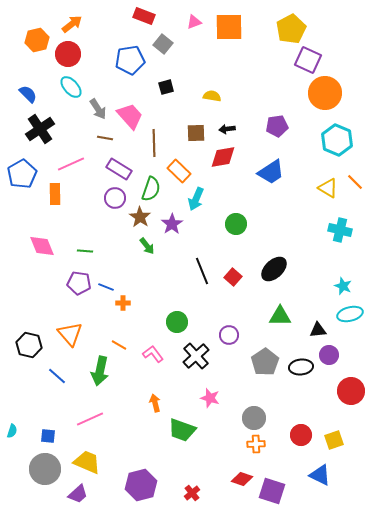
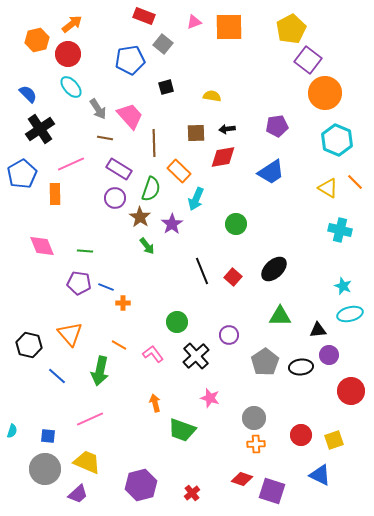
purple square at (308, 60): rotated 12 degrees clockwise
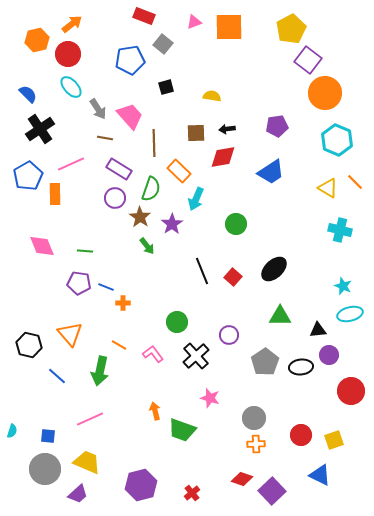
blue pentagon at (22, 174): moved 6 px right, 2 px down
orange arrow at (155, 403): moved 8 px down
purple square at (272, 491): rotated 28 degrees clockwise
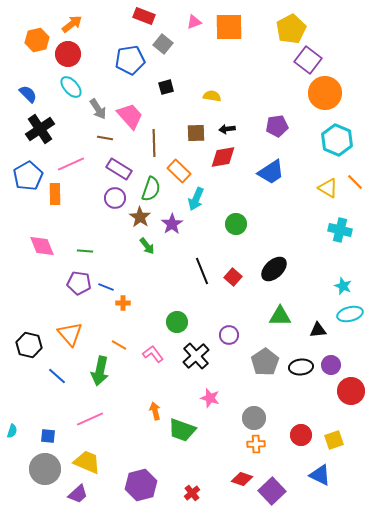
purple circle at (329, 355): moved 2 px right, 10 px down
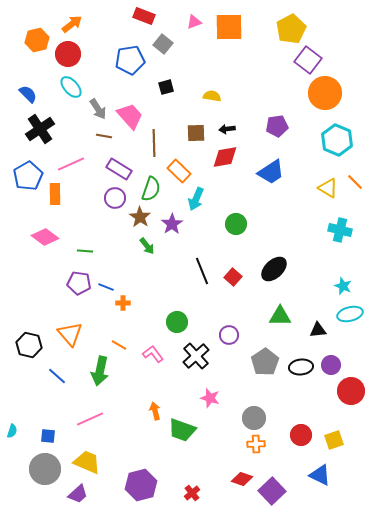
brown line at (105, 138): moved 1 px left, 2 px up
red diamond at (223, 157): moved 2 px right
pink diamond at (42, 246): moved 3 px right, 9 px up; rotated 32 degrees counterclockwise
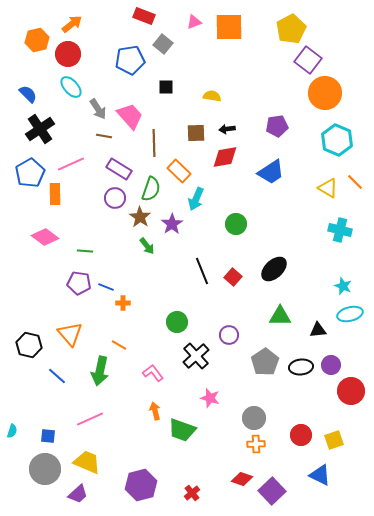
black square at (166, 87): rotated 14 degrees clockwise
blue pentagon at (28, 176): moved 2 px right, 3 px up
pink L-shape at (153, 354): moved 19 px down
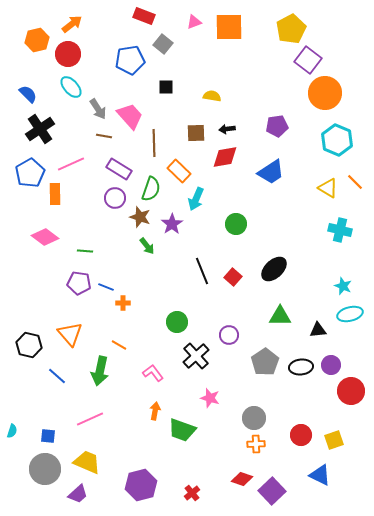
brown star at (140, 217): rotated 15 degrees counterclockwise
orange arrow at (155, 411): rotated 24 degrees clockwise
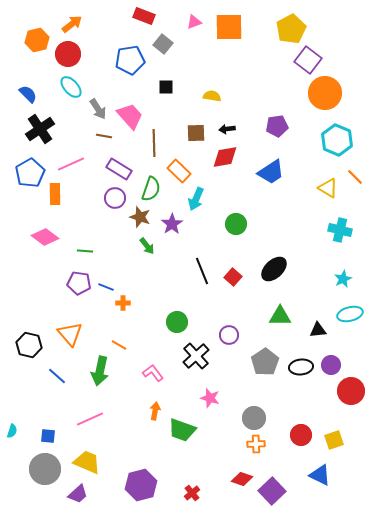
orange line at (355, 182): moved 5 px up
cyan star at (343, 286): moved 7 px up; rotated 24 degrees clockwise
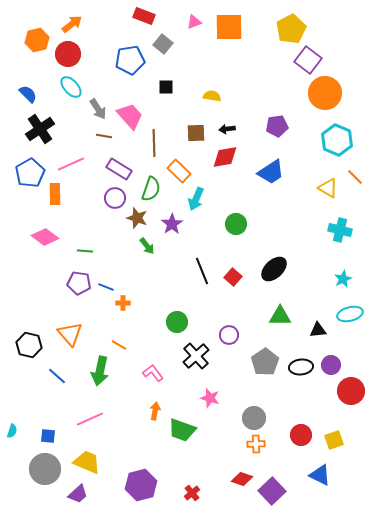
brown star at (140, 217): moved 3 px left, 1 px down
